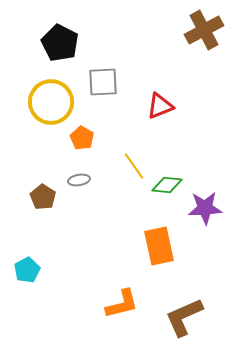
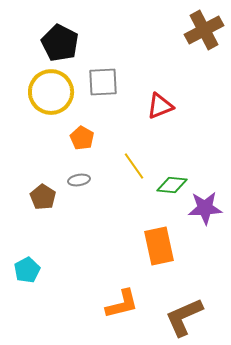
yellow circle: moved 10 px up
green diamond: moved 5 px right
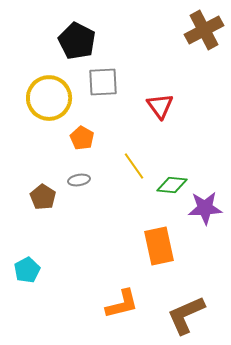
black pentagon: moved 17 px right, 2 px up
yellow circle: moved 2 px left, 6 px down
red triangle: rotated 44 degrees counterclockwise
brown L-shape: moved 2 px right, 2 px up
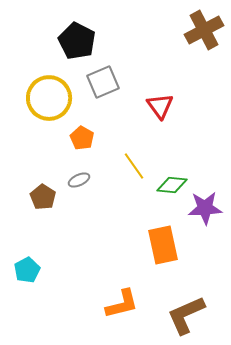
gray square: rotated 20 degrees counterclockwise
gray ellipse: rotated 15 degrees counterclockwise
orange rectangle: moved 4 px right, 1 px up
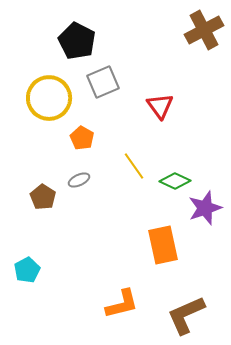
green diamond: moved 3 px right, 4 px up; rotated 20 degrees clockwise
purple star: rotated 16 degrees counterclockwise
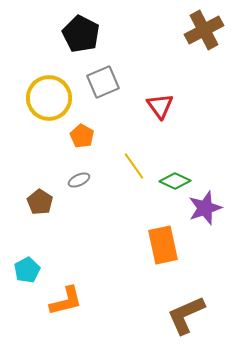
black pentagon: moved 4 px right, 7 px up
orange pentagon: moved 2 px up
brown pentagon: moved 3 px left, 5 px down
orange L-shape: moved 56 px left, 3 px up
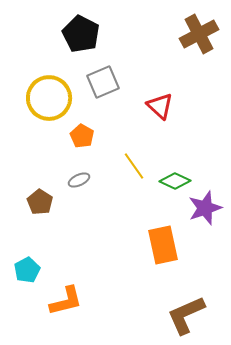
brown cross: moved 5 px left, 4 px down
red triangle: rotated 12 degrees counterclockwise
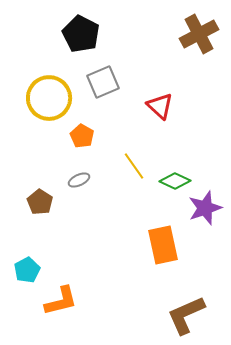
orange L-shape: moved 5 px left
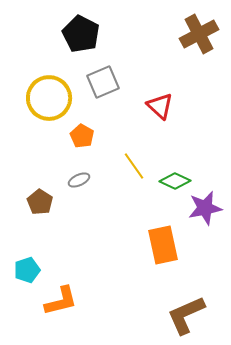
purple star: rotated 8 degrees clockwise
cyan pentagon: rotated 10 degrees clockwise
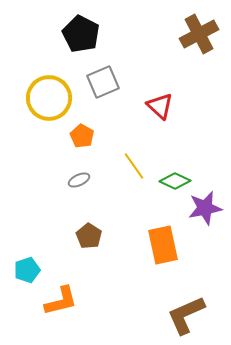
brown pentagon: moved 49 px right, 34 px down
